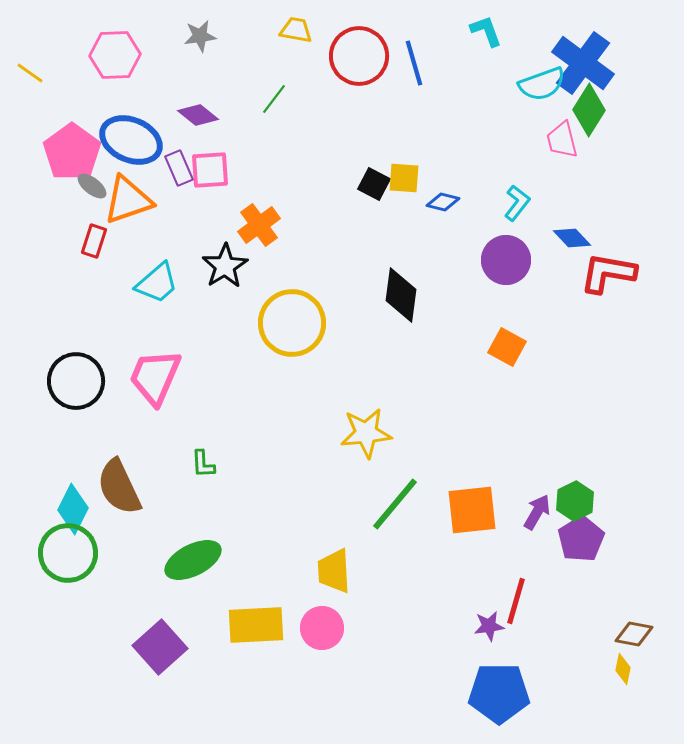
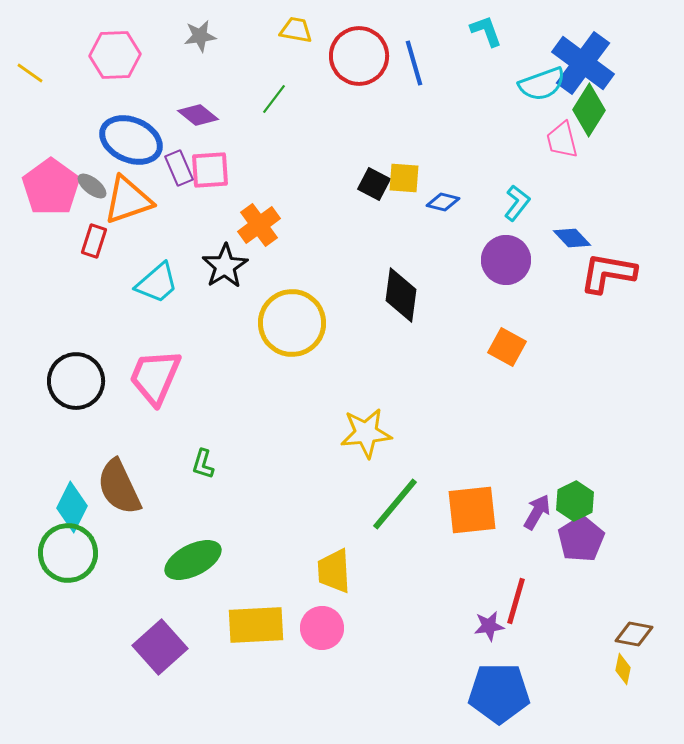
pink pentagon at (72, 152): moved 21 px left, 35 px down
green L-shape at (203, 464): rotated 20 degrees clockwise
cyan diamond at (73, 509): moved 1 px left, 2 px up
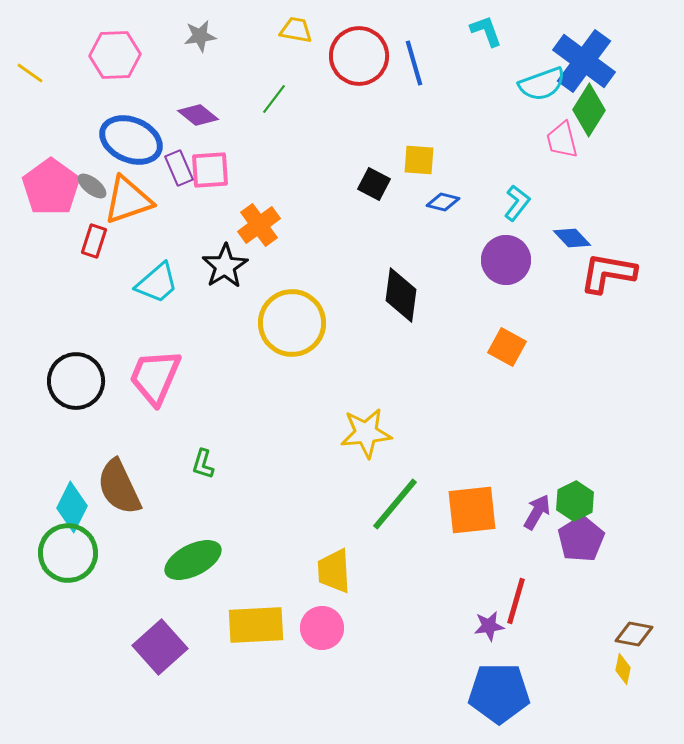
blue cross at (583, 63): moved 1 px right, 2 px up
yellow square at (404, 178): moved 15 px right, 18 px up
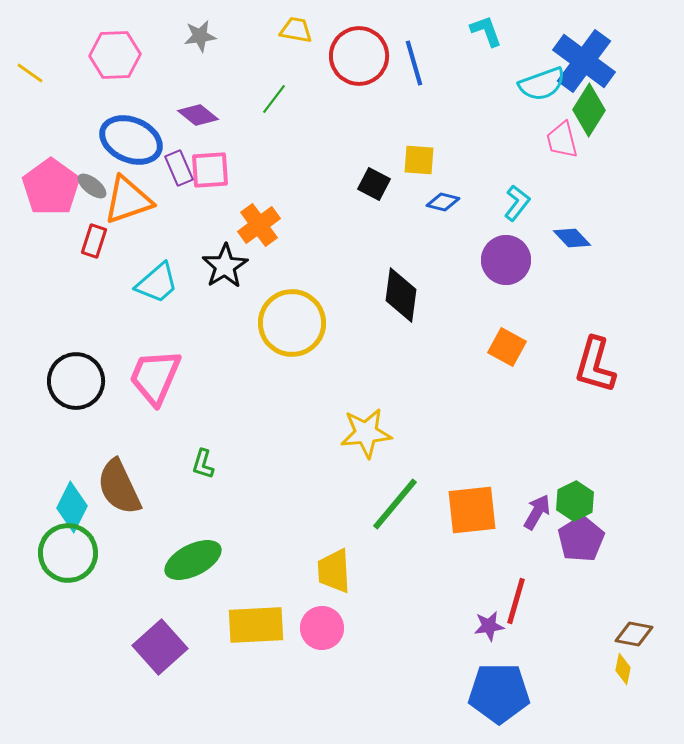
red L-shape at (608, 273): moved 13 px left, 92 px down; rotated 84 degrees counterclockwise
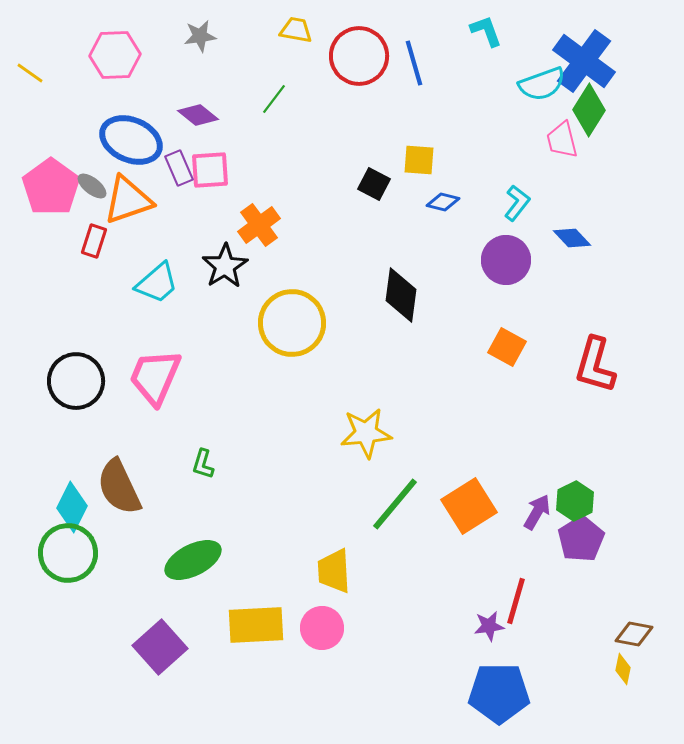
orange square at (472, 510): moved 3 px left, 4 px up; rotated 26 degrees counterclockwise
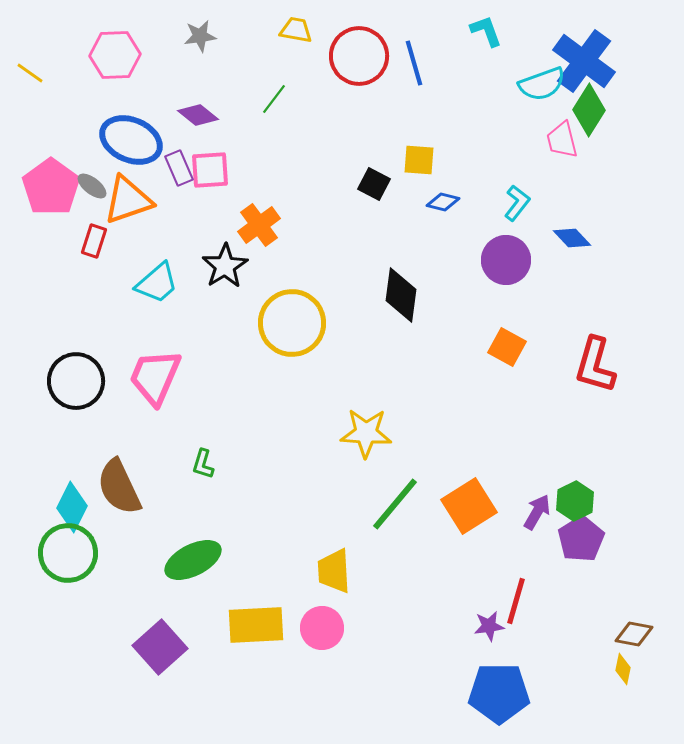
yellow star at (366, 433): rotated 9 degrees clockwise
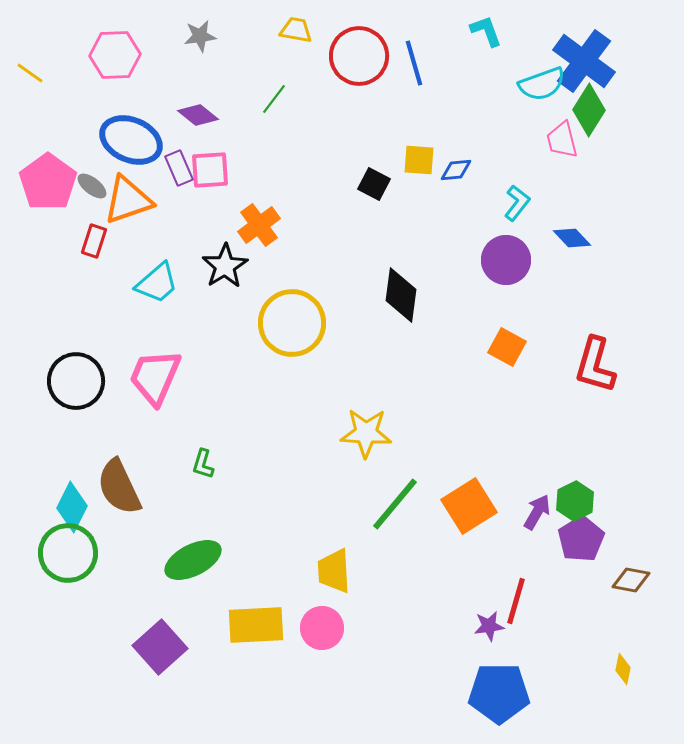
pink pentagon at (51, 187): moved 3 px left, 5 px up
blue diamond at (443, 202): moved 13 px right, 32 px up; rotated 20 degrees counterclockwise
brown diamond at (634, 634): moved 3 px left, 54 px up
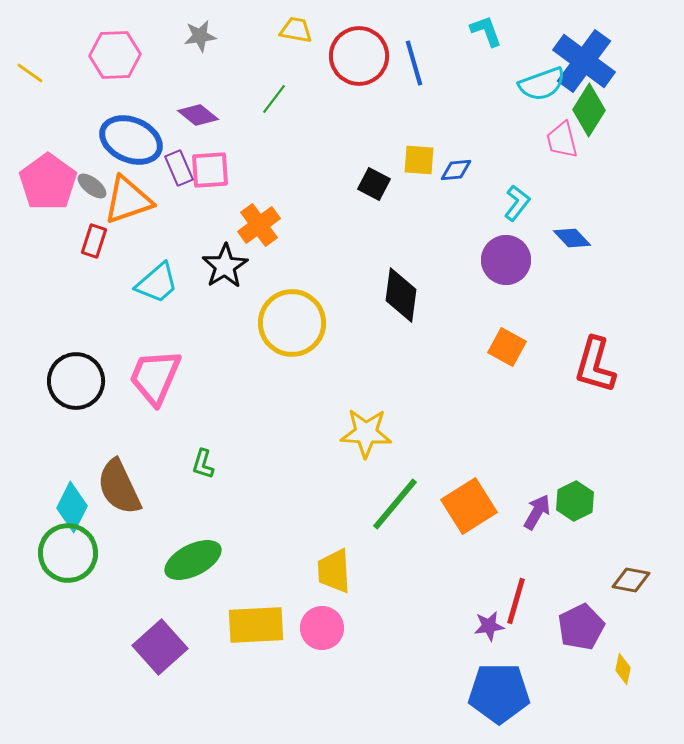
purple pentagon at (581, 539): moved 88 px down; rotated 6 degrees clockwise
